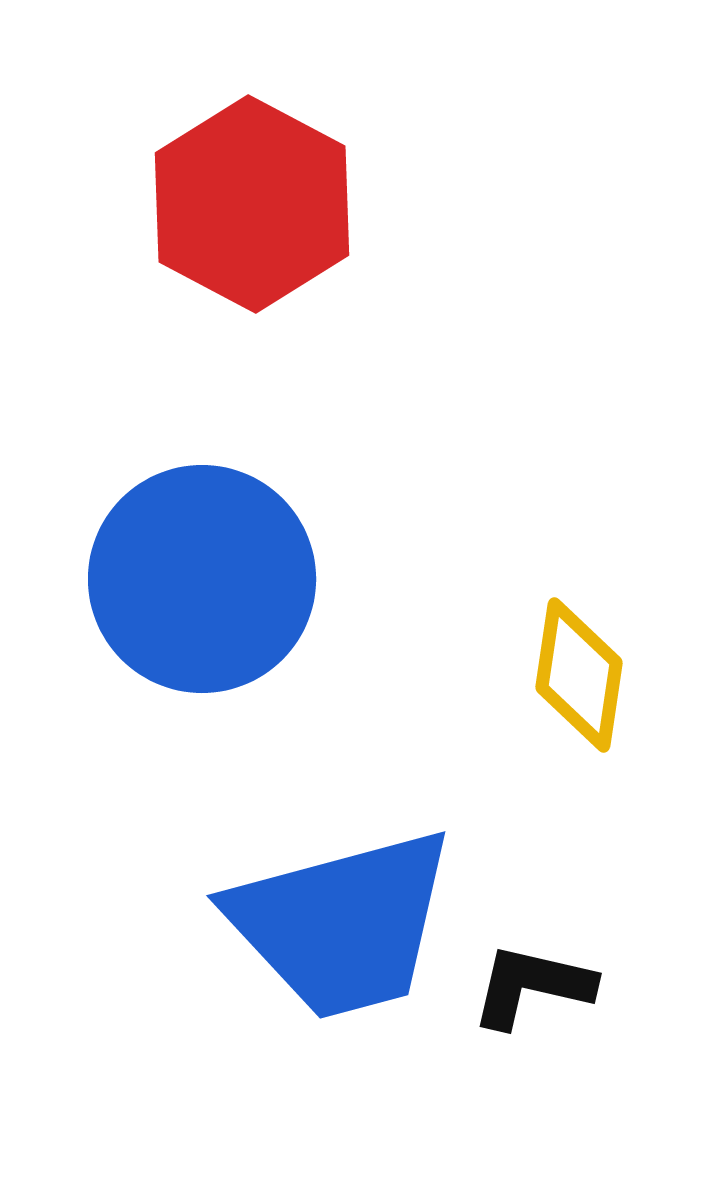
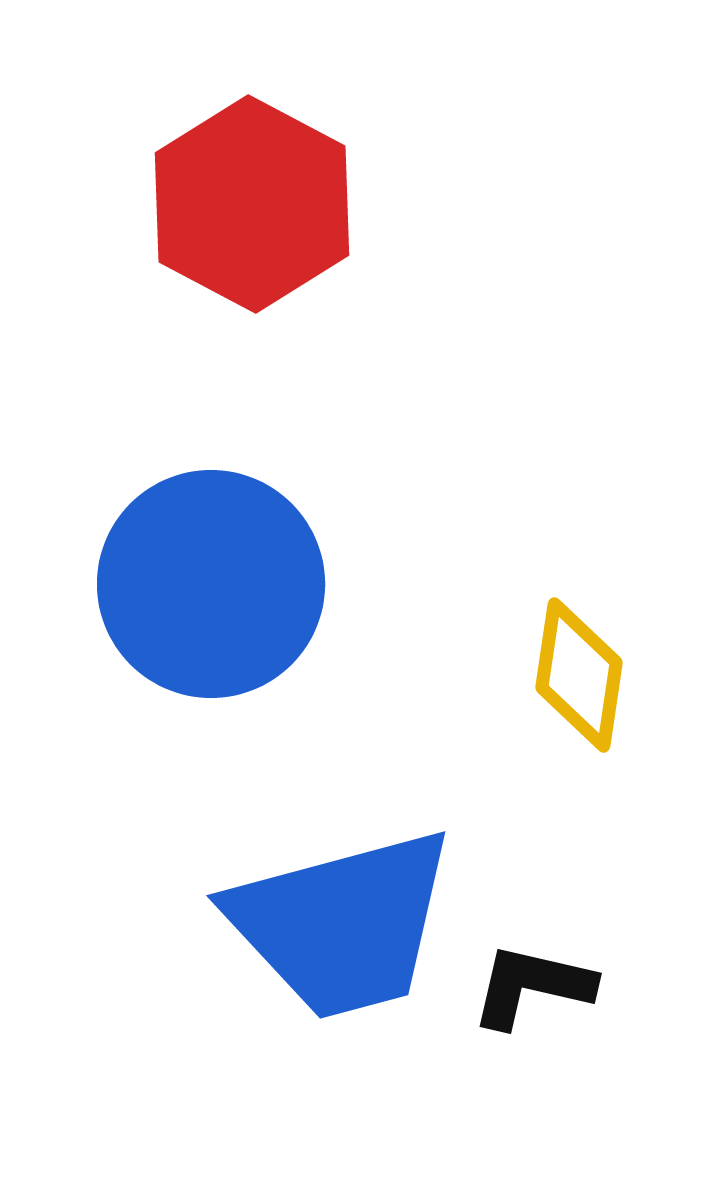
blue circle: moved 9 px right, 5 px down
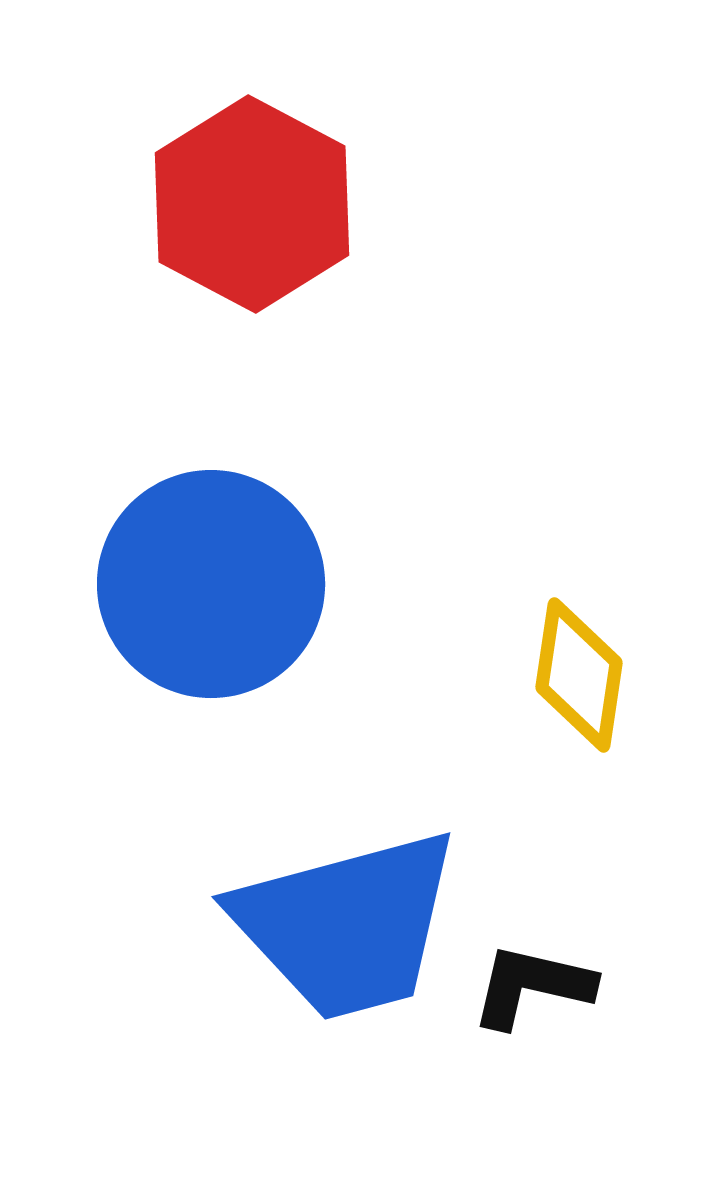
blue trapezoid: moved 5 px right, 1 px down
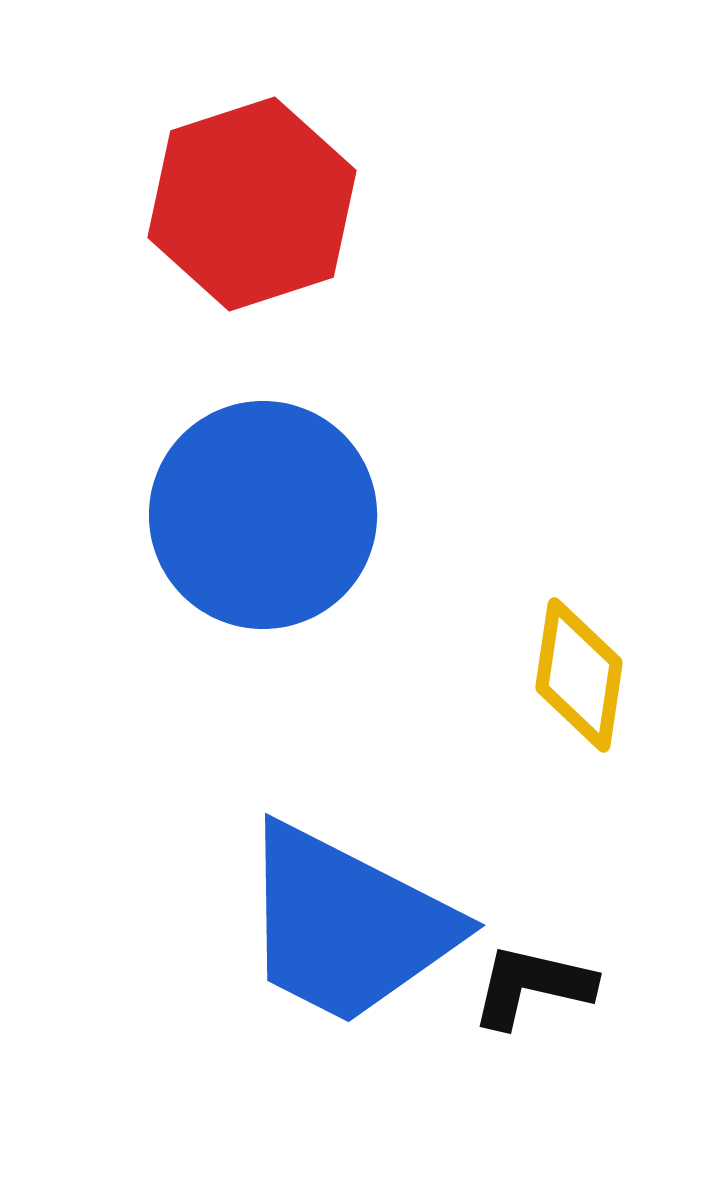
red hexagon: rotated 14 degrees clockwise
blue circle: moved 52 px right, 69 px up
blue trapezoid: rotated 42 degrees clockwise
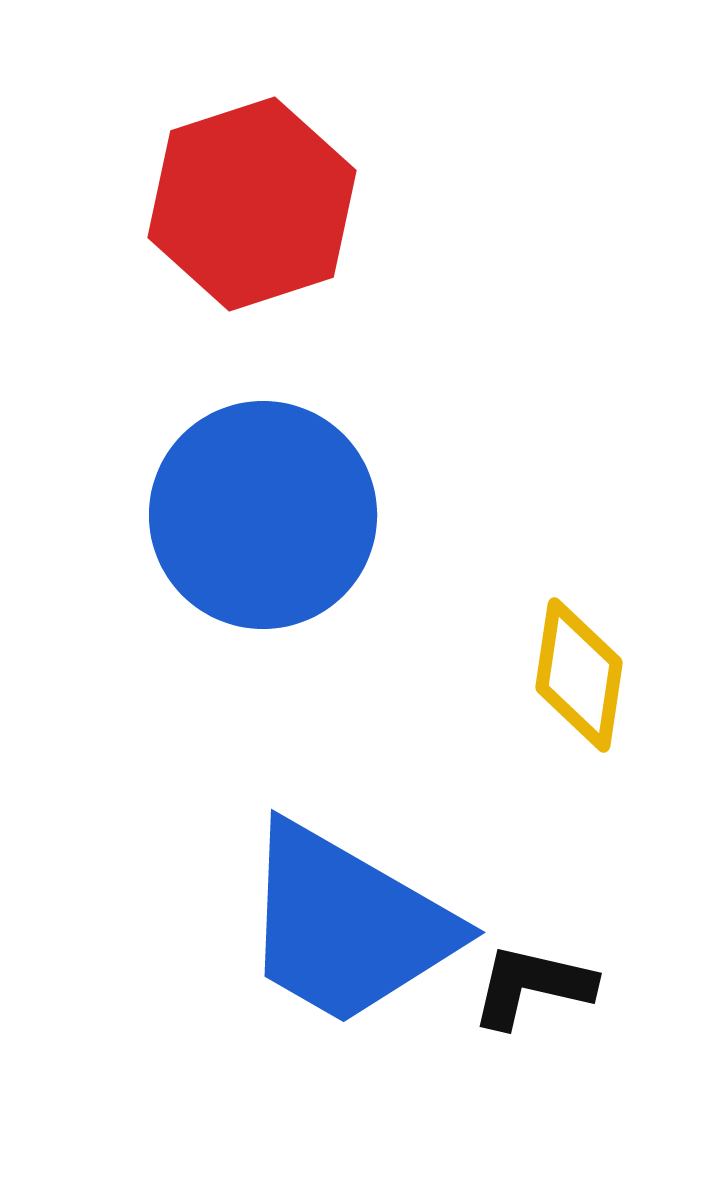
blue trapezoid: rotated 3 degrees clockwise
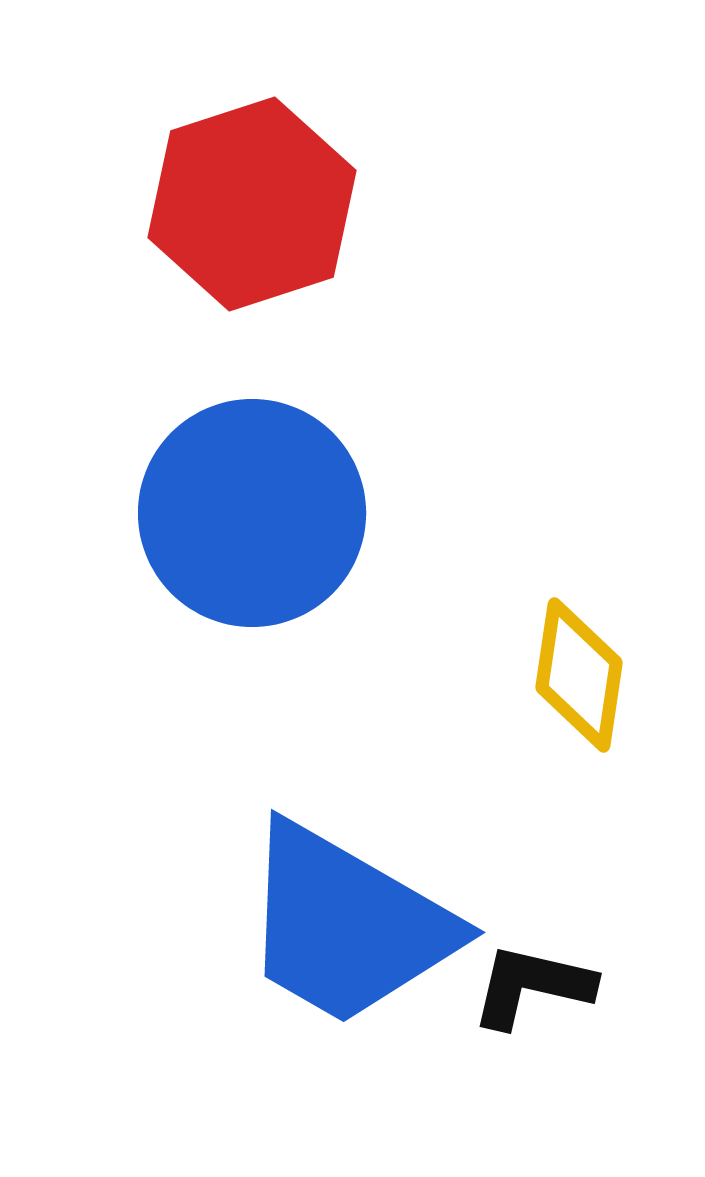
blue circle: moved 11 px left, 2 px up
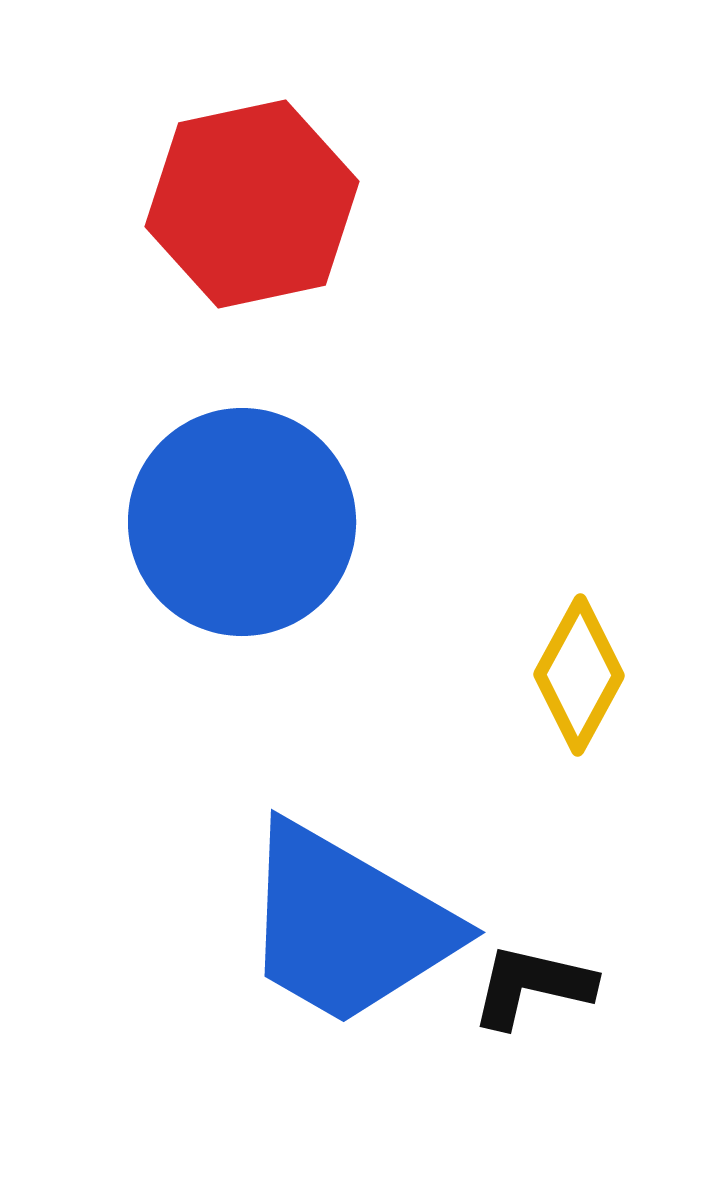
red hexagon: rotated 6 degrees clockwise
blue circle: moved 10 px left, 9 px down
yellow diamond: rotated 20 degrees clockwise
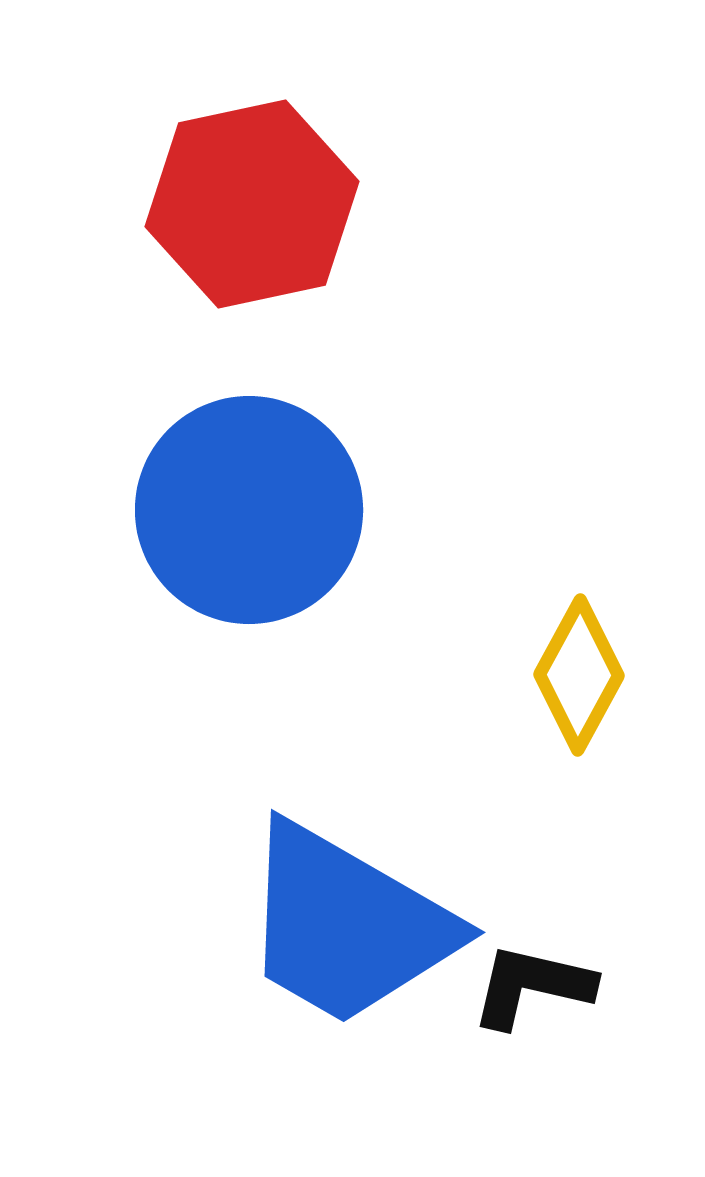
blue circle: moved 7 px right, 12 px up
